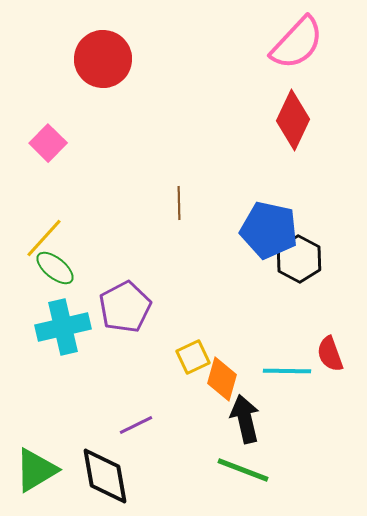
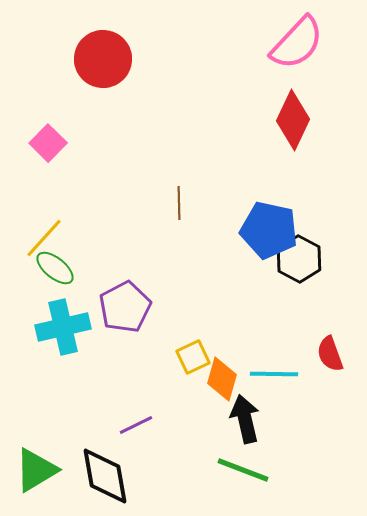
cyan line: moved 13 px left, 3 px down
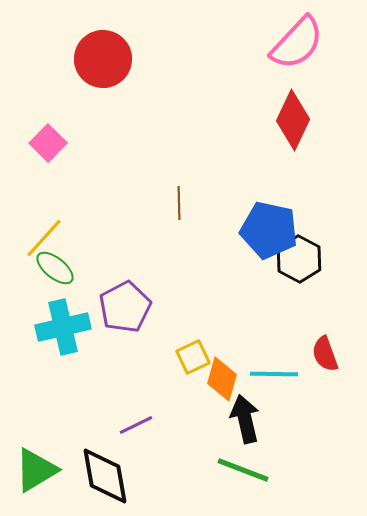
red semicircle: moved 5 px left
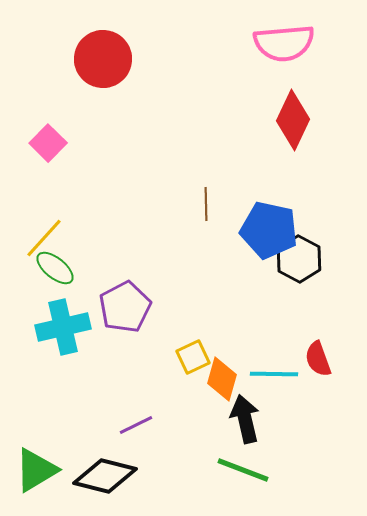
pink semicircle: moved 13 px left; rotated 42 degrees clockwise
brown line: moved 27 px right, 1 px down
red semicircle: moved 7 px left, 5 px down
black diamond: rotated 66 degrees counterclockwise
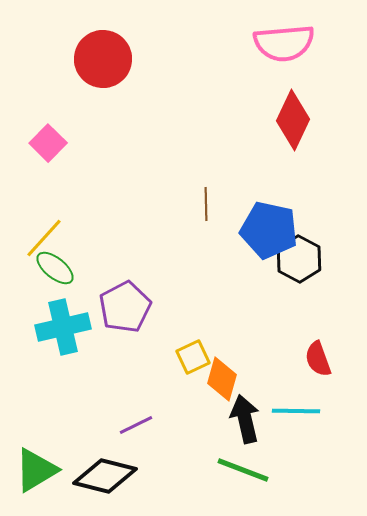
cyan line: moved 22 px right, 37 px down
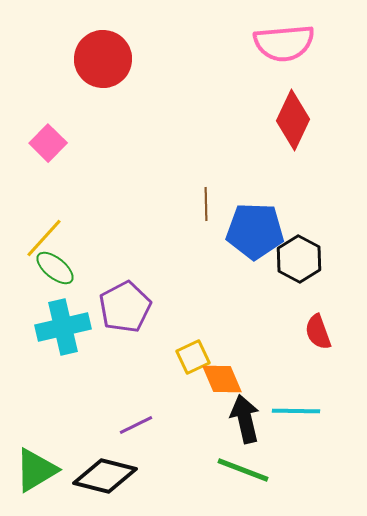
blue pentagon: moved 14 px left, 1 px down; rotated 10 degrees counterclockwise
red semicircle: moved 27 px up
orange diamond: rotated 39 degrees counterclockwise
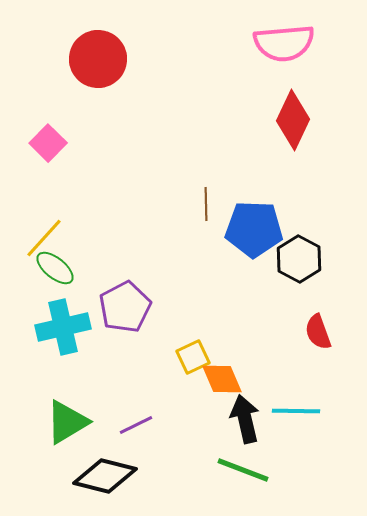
red circle: moved 5 px left
blue pentagon: moved 1 px left, 2 px up
green triangle: moved 31 px right, 48 px up
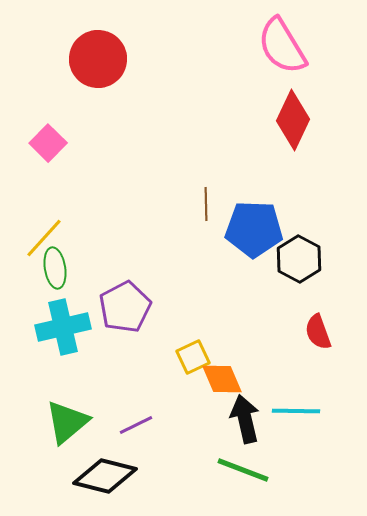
pink semicircle: moved 2 px left, 3 px down; rotated 64 degrees clockwise
green ellipse: rotated 42 degrees clockwise
green triangle: rotated 9 degrees counterclockwise
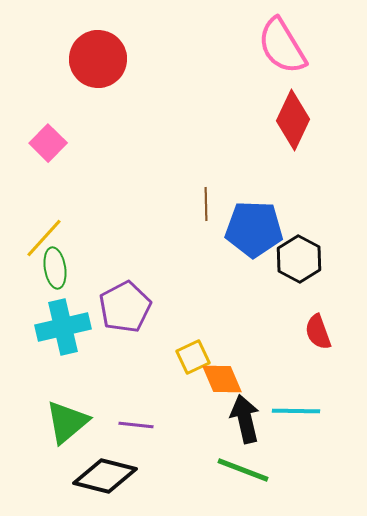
purple line: rotated 32 degrees clockwise
